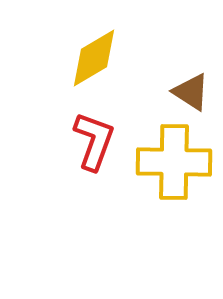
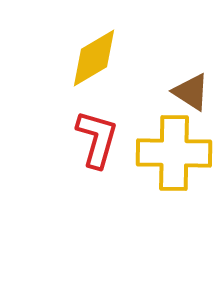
red L-shape: moved 3 px right, 2 px up; rotated 4 degrees counterclockwise
yellow cross: moved 9 px up
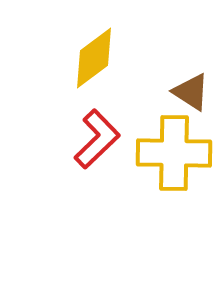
yellow diamond: rotated 6 degrees counterclockwise
red L-shape: rotated 30 degrees clockwise
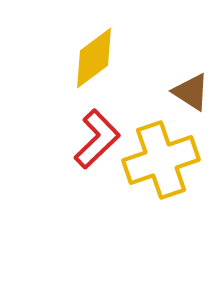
yellow cross: moved 13 px left, 7 px down; rotated 20 degrees counterclockwise
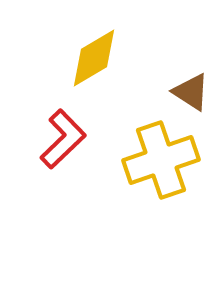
yellow diamond: rotated 6 degrees clockwise
red L-shape: moved 34 px left
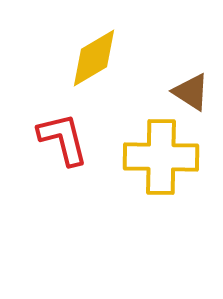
red L-shape: rotated 60 degrees counterclockwise
yellow cross: moved 3 px up; rotated 20 degrees clockwise
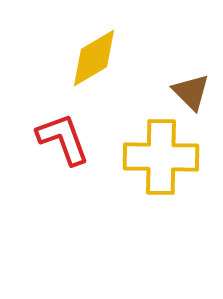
brown triangle: rotated 12 degrees clockwise
red L-shape: rotated 6 degrees counterclockwise
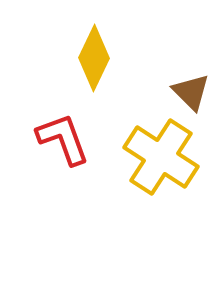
yellow diamond: rotated 34 degrees counterclockwise
yellow cross: rotated 32 degrees clockwise
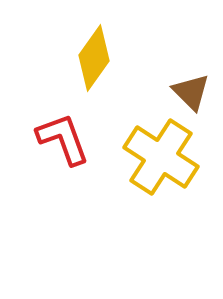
yellow diamond: rotated 10 degrees clockwise
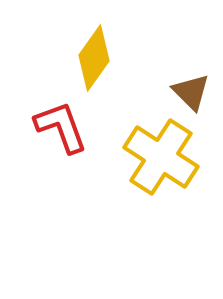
red L-shape: moved 2 px left, 12 px up
